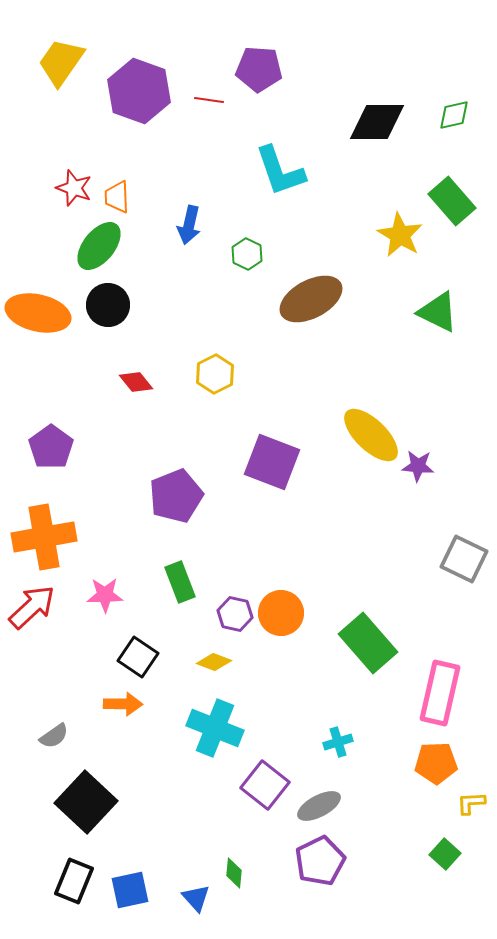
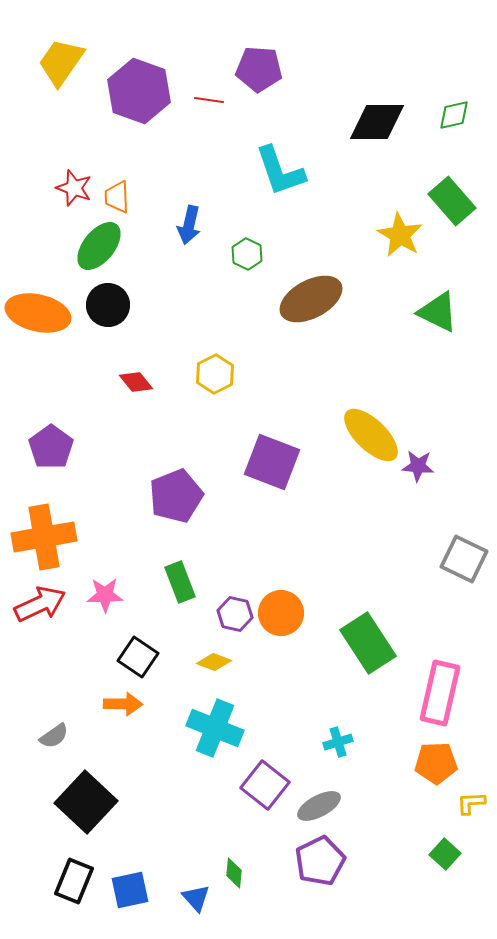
red arrow at (32, 607): moved 8 px right, 3 px up; rotated 18 degrees clockwise
green rectangle at (368, 643): rotated 8 degrees clockwise
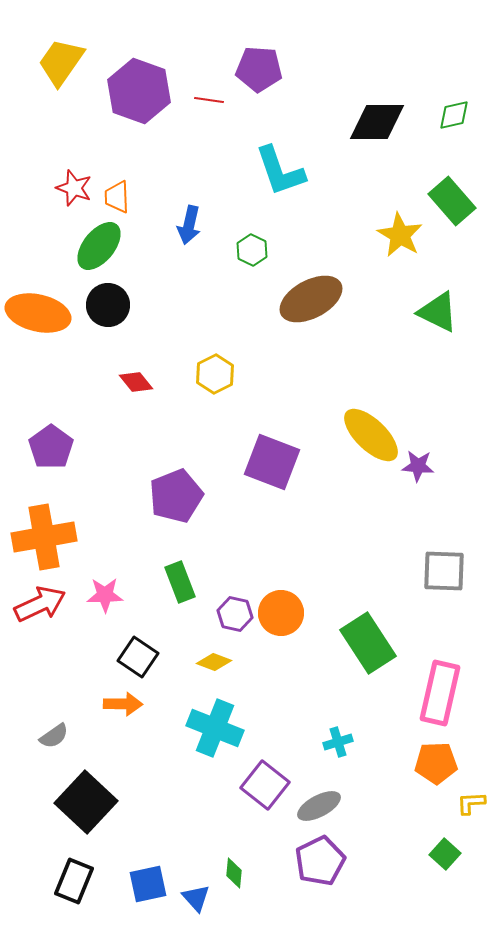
green hexagon at (247, 254): moved 5 px right, 4 px up
gray square at (464, 559): moved 20 px left, 12 px down; rotated 24 degrees counterclockwise
blue square at (130, 890): moved 18 px right, 6 px up
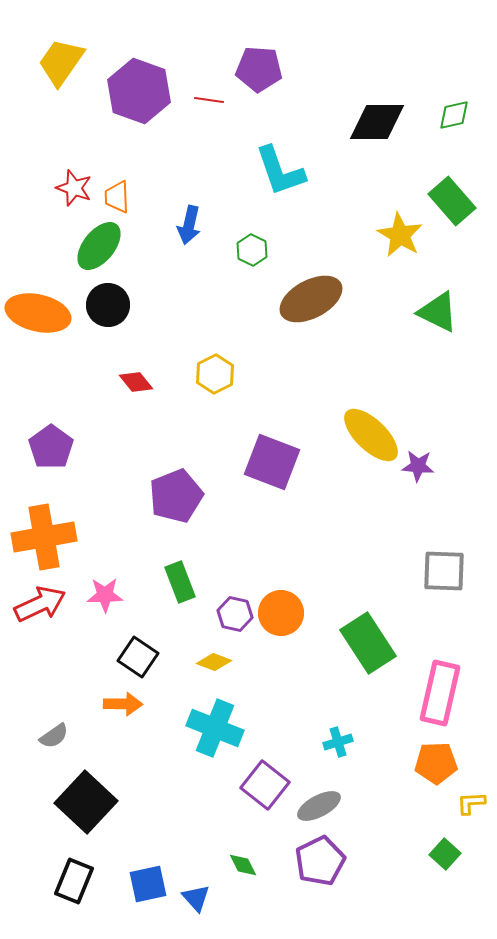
green diamond at (234, 873): moved 9 px right, 8 px up; rotated 32 degrees counterclockwise
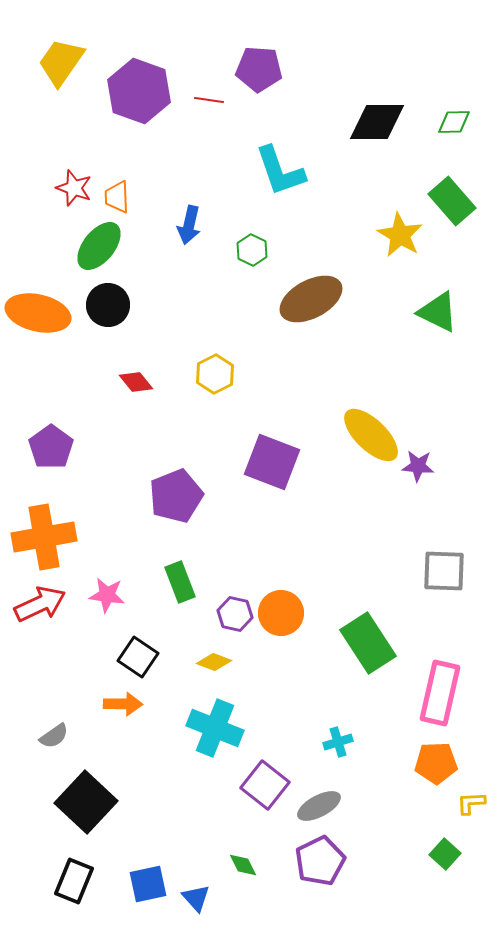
green diamond at (454, 115): moved 7 px down; rotated 12 degrees clockwise
pink star at (105, 595): moved 2 px right; rotated 9 degrees clockwise
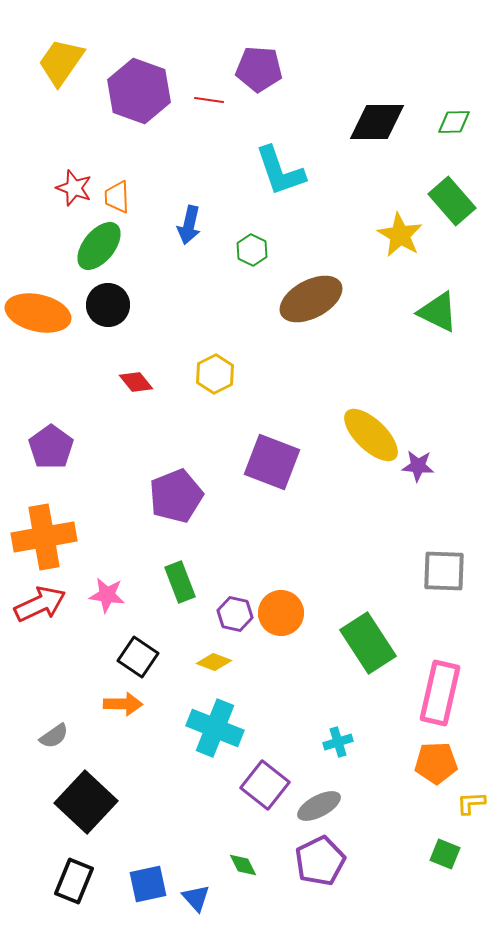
green square at (445, 854): rotated 20 degrees counterclockwise
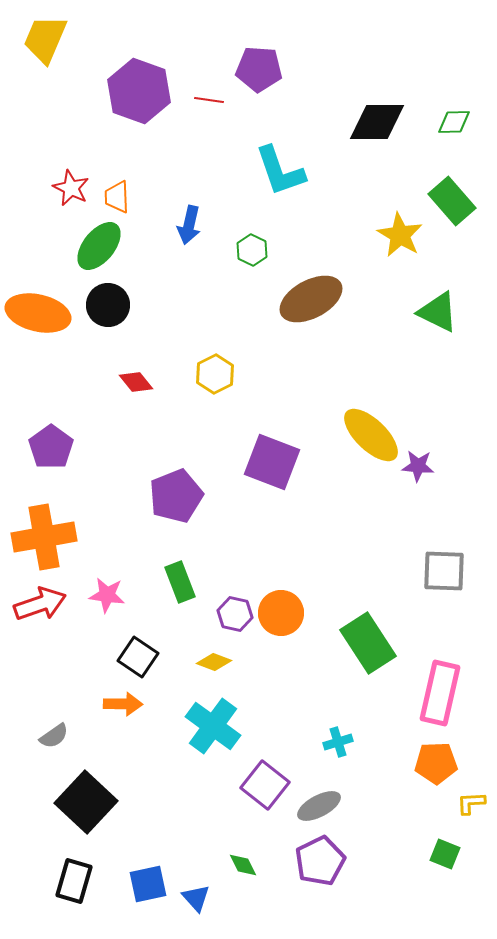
yellow trapezoid at (61, 62): moved 16 px left, 23 px up; rotated 12 degrees counterclockwise
red star at (74, 188): moved 3 px left; rotated 6 degrees clockwise
red arrow at (40, 604): rotated 6 degrees clockwise
cyan cross at (215, 728): moved 2 px left, 2 px up; rotated 14 degrees clockwise
black rectangle at (74, 881): rotated 6 degrees counterclockwise
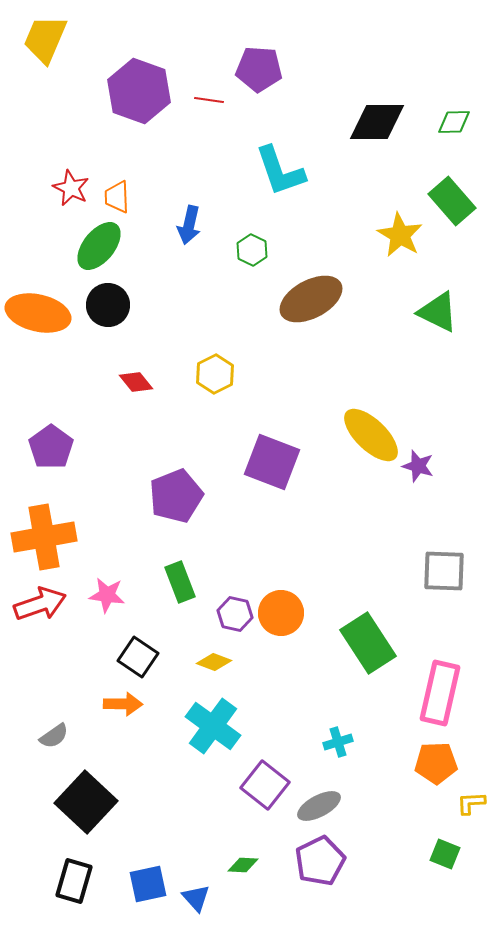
purple star at (418, 466): rotated 12 degrees clockwise
green diamond at (243, 865): rotated 60 degrees counterclockwise
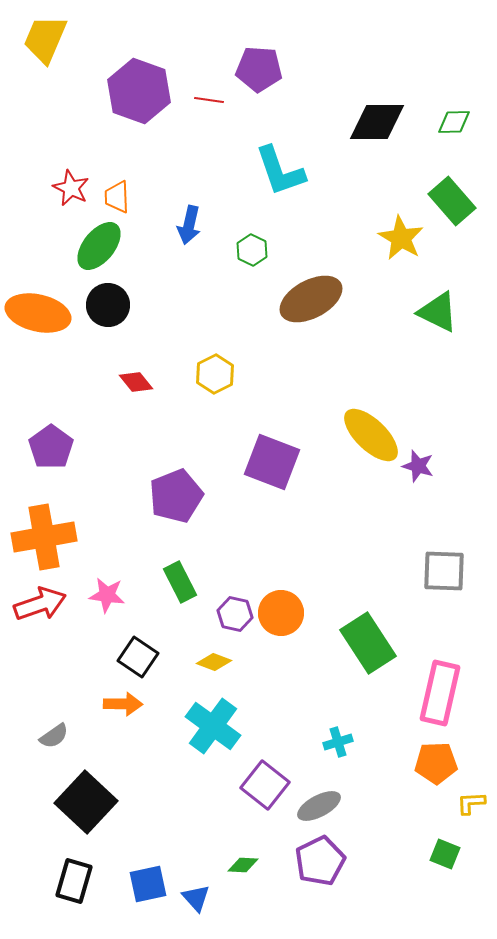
yellow star at (400, 235): moved 1 px right, 3 px down
green rectangle at (180, 582): rotated 6 degrees counterclockwise
